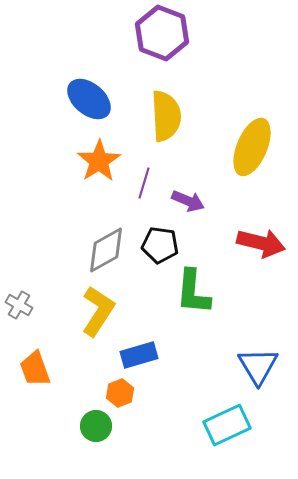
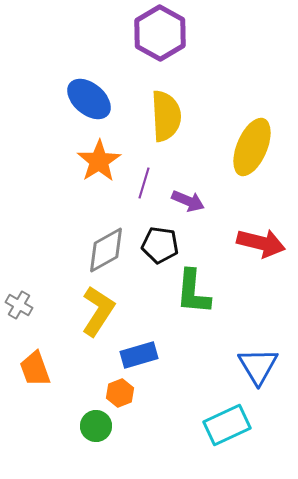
purple hexagon: moved 2 px left; rotated 8 degrees clockwise
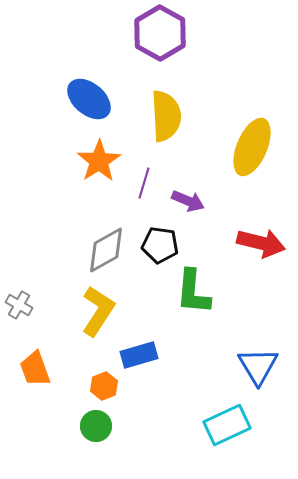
orange hexagon: moved 16 px left, 7 px up
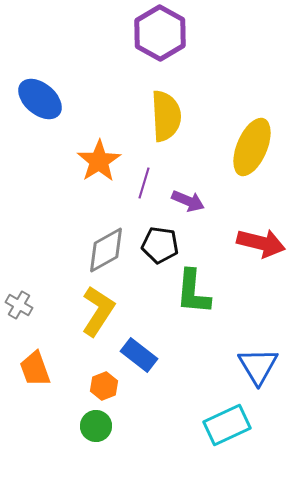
blue ellipse: moved 49 px left
blue rectangle: rotated 54 degrees clockwise
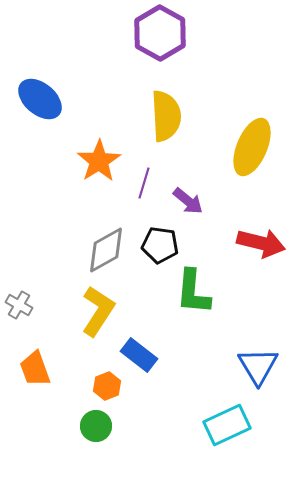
purple arrow: rotated 16 degrees clockwise
orange hexagon: moved 3 px right
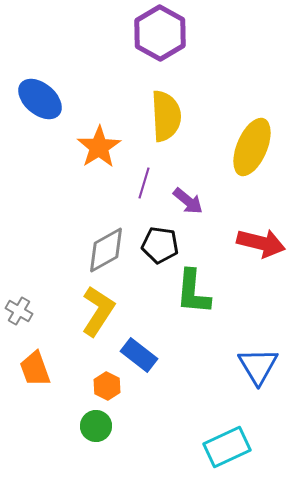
orange star: moved 14 px up
gray cross: moved 6 px down
orange hexagon: rotated 12 degrees counterclockwise
cyan rectangle: moved 22 px down
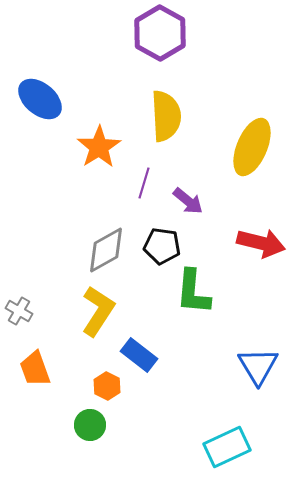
black pentagon: moved 2 px right, 1 px down
green circle: moved 6 px left, 1 px up
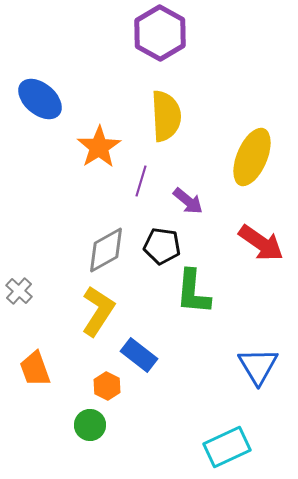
yellow ellipse: moved 10 px down
purple line: moved 3 px left, 2 px up
red arrow: rotated 21 degrees clockwise
gray cross: moved 20 px up; rotated 12 degrees clockwise
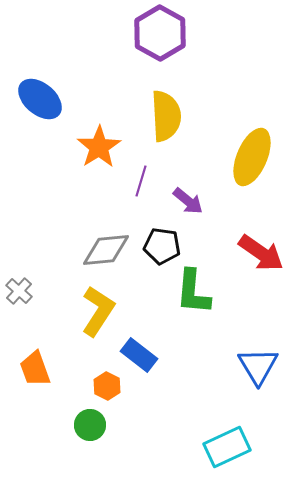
red arrow: moved 10 px down
gray diamond: rotated 24 degrees clockwise
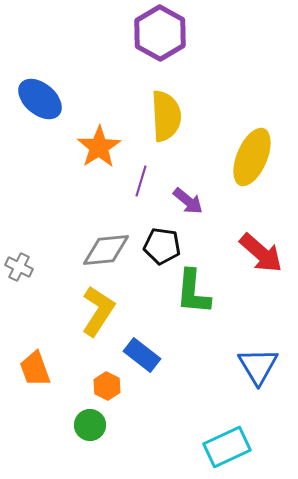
red arrow: rotated 6 degrees clockwise
gray cross: moved 24 px up; rotated 16 degrees counterclockwise
blue rectangle: moved 3 px right
